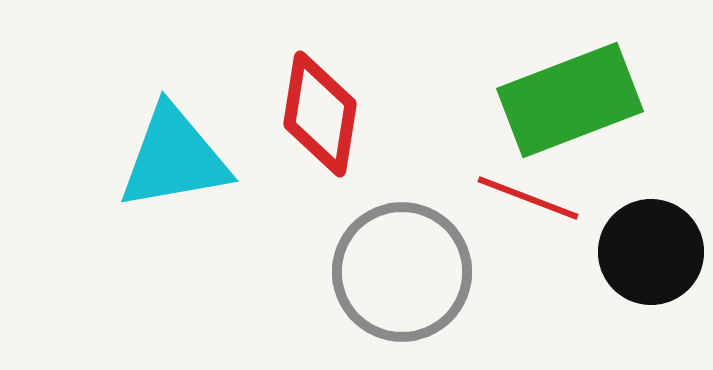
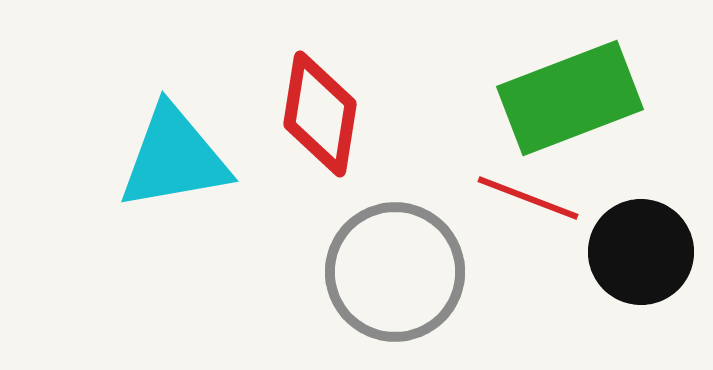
green rectangle: moved 2 px up
black circle: moved 10 px left
gray circle: moved 7 px left
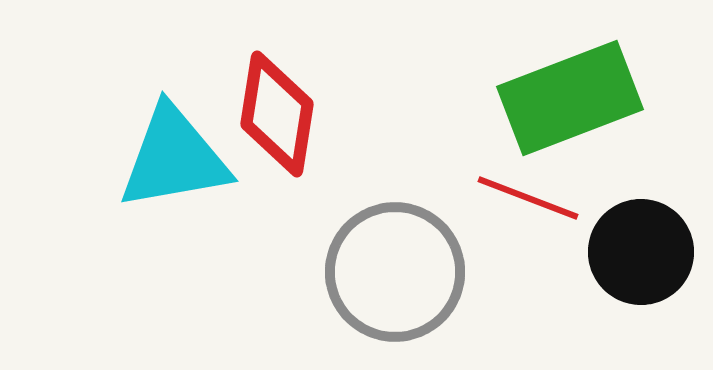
red diamond: moved 43 px left
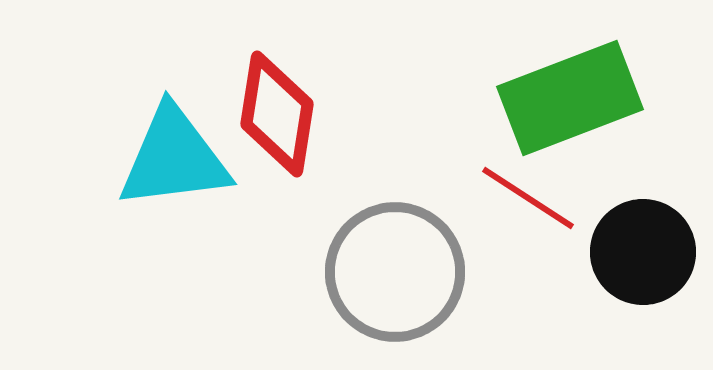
cyan triangle: rotated 3 degrees clockwise
red line: rotated 12 degrees clockwise
black circle: moved 2 px right
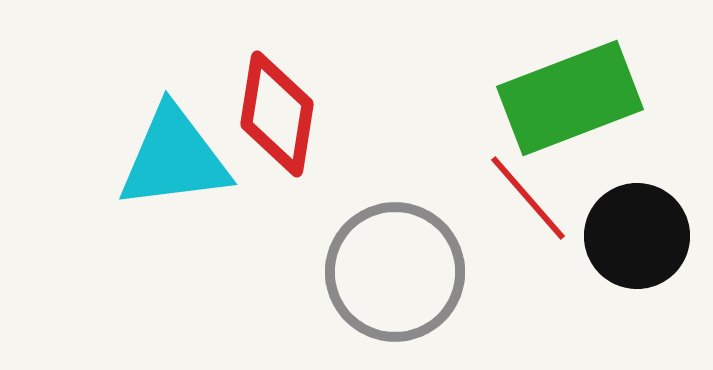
red line: rotated 16 degrees clockwise
black circle: moved 6 px left, 16 px up
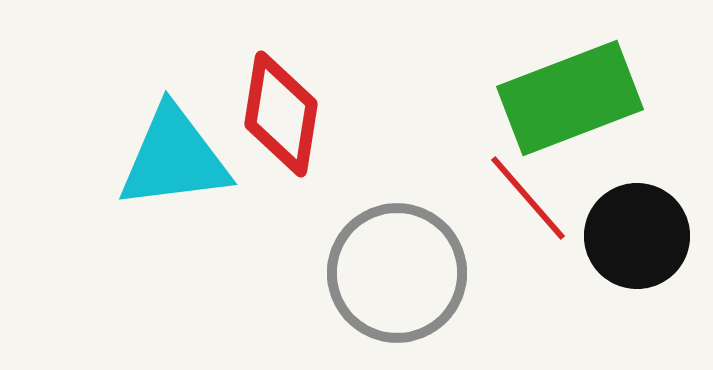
red diamond: moved 4 px right
gray circle: moved 2 px right, 1 px down
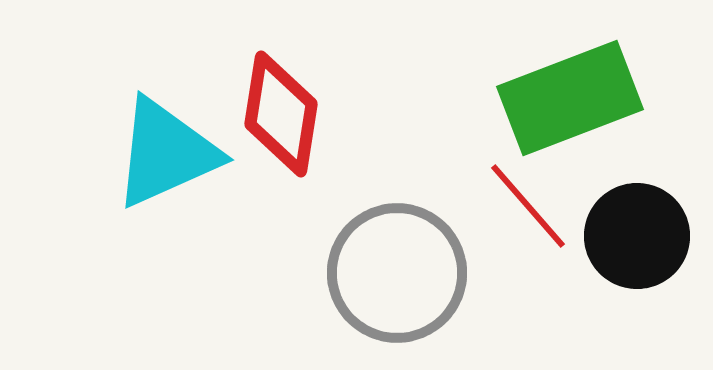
cyan triangle: moved 8 px left, 5 px up; rotated 17 degrees counterclockwise
red line: moved 8 px down
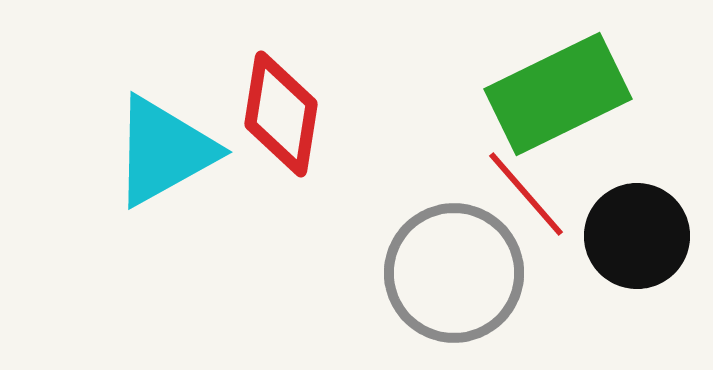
green rectangle: moved 12 px left, 4 px up; rotated 5 degrees counterclockwise
cyan triangle: moved 2 px left, 2 px up; rotated 5 degrees counterclockwise
red line: moved 2 px left, 12 px up
gray circle: moved 57 px right
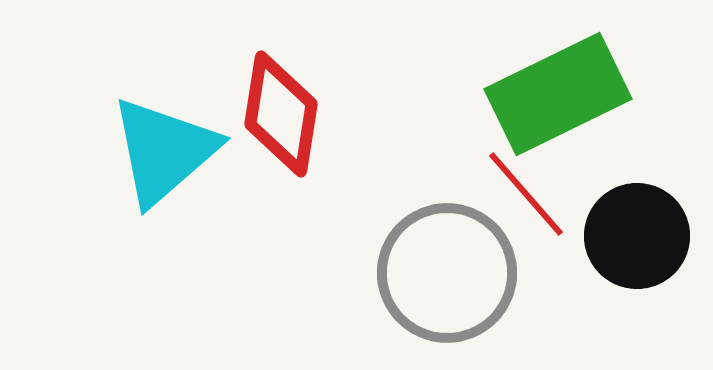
cyan triangle: rotated 12 degrees counterclockwise
gray circle: moved 7 px left
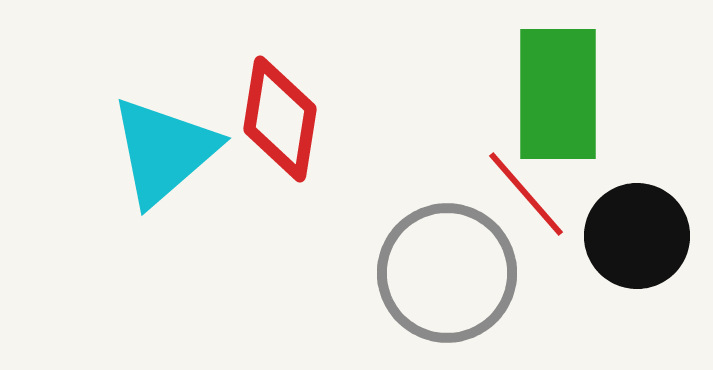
green rectangle: rotated 64 degrees counterclockwise
red diamond: moved 1 px left, 5 px down
